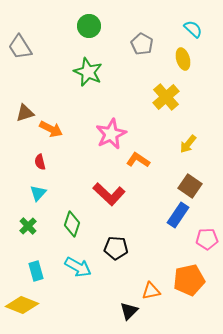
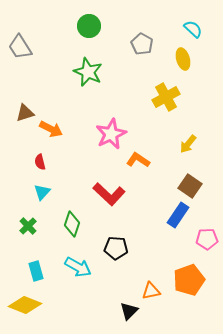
yellow cross: rotated 12 degrees clockwise
cyan triangle: moved 4 px right, 1 px up
orange pentagon: rotated 8 degrees counterclockwise
yellow diamond: moved 3 px right
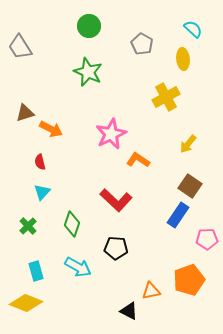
yellow ellipse: rotated 10 degrees clockwise
red L-shape: moved 7 px right, 6 px down
yellow diamond: moved 1 px right, 2 px up
black triangle: rotated 48 degrees counterclockwise
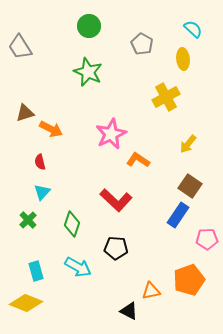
green cross: moved 6 px up
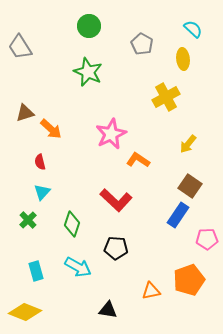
orange arrow: rotated 15 degrees clockwise
yellow diamond: moved 1 px left, 9 px down
black triangle: moved 21 px left, 1 px up; rotated 18 degrees counterclockwise
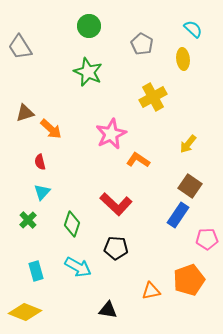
yellow cross: moved 13 px left
red L-shape: moved 4 px down
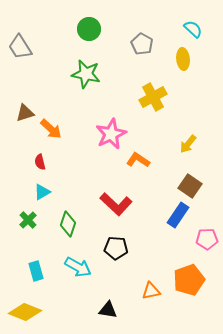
green circle: moved 3 px down
green star: moved 2 px left, 2 px down; rotated 12 degrees counterclockwise
cyan triangle: rotated 18 degrees clockwise
green diamond: moved 4 px left
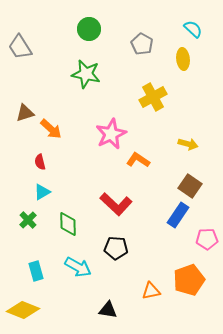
yellow arrow: rotated 114 degrees counterclockwise
green diamond: rotated 20 degrees counterclockwise
yellow diamond: moved 2 px left, 2 px up
